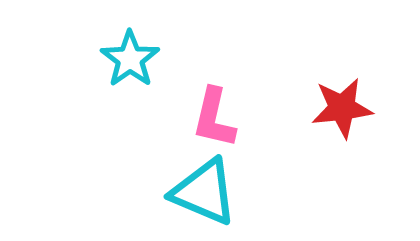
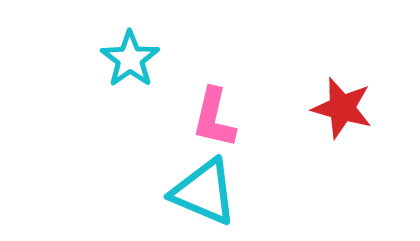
red star: rotated 22 degrees clockwise
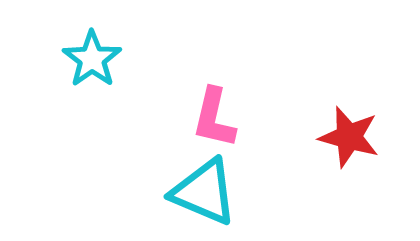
cyan star: moved 38 px left
red star: moved 7 px right, 29 px down
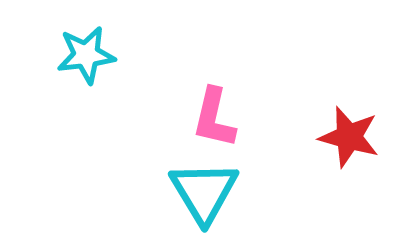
cyan star: moved 6 px left, 4 px up; rotated 28 degrees clockwise
cyan triangle: rotated 36 degrees clockwise
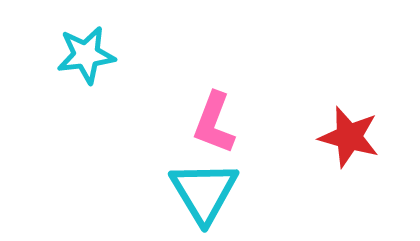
pink L-shape: moved 5 px down; rotated 8 degrees clockwise
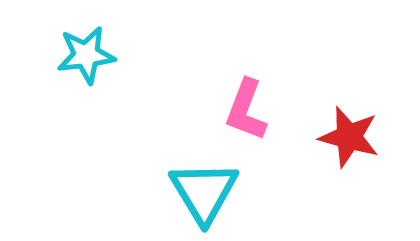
pink L-shape: moved 32 px right, 13 px up
